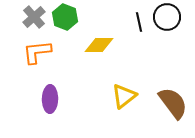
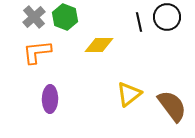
yellow triangle: moved 5 px right, 2 px up
brown semicircle: moved 1 px left, 3 px down
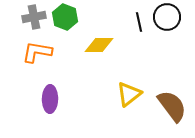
gray cross: rotated 30 degrees clockwise
orange L-shape: rotated 16 degrees clockwise
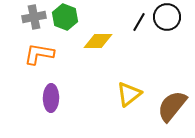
black line: rotated 42 degrees clockwise
yellow diamond: moved 1 px left, 4 px up
orange L-shape: moved 2 px right, 2 px down
purple ellipse: moved 1 px right, 1 px up
brown semicircle: rotated 104 degrees counterclockwise
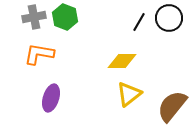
black circle: moved 2 px right, 1 px down
yellow diamond: moved 24 px right, 20 px down
purple ellipse: rotated 16 degrees clockwise
